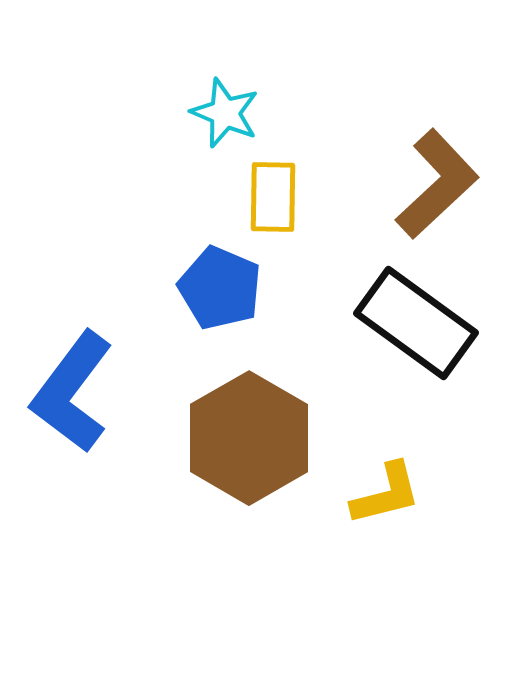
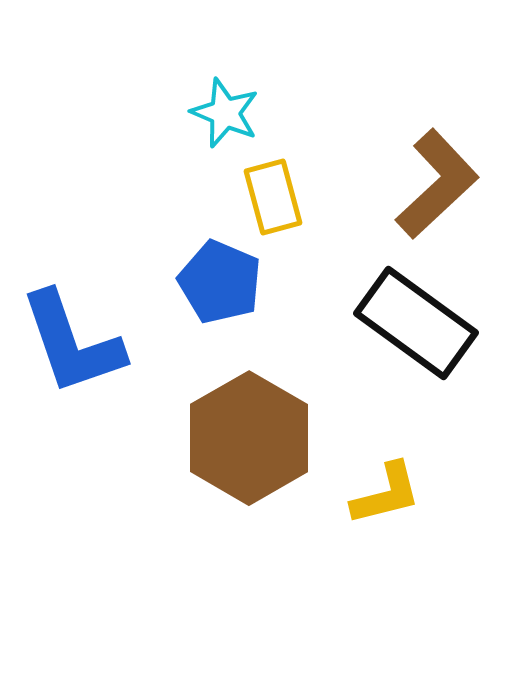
yellow rectangle: rotated 16 degrees counterclockwise
blue pentagon: moved 6 px up
blue L-shape: moved 49 px up; rotated 56 degrees counterclockwise
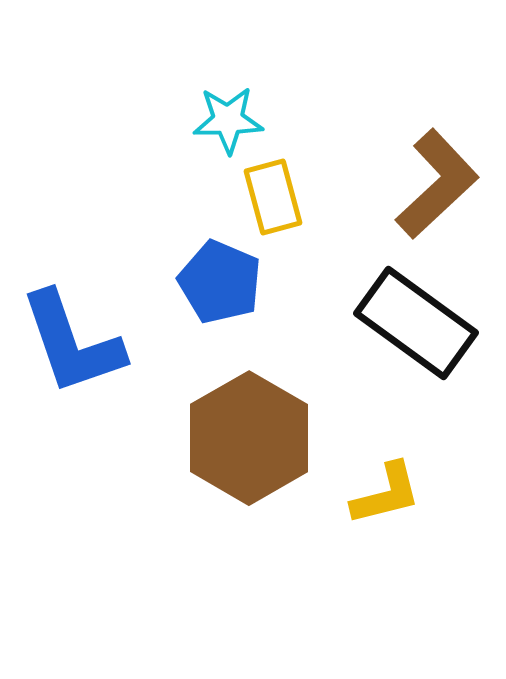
cyan star: moved 3 px right, 7 px down; rotated 24 degrees counterclockwise
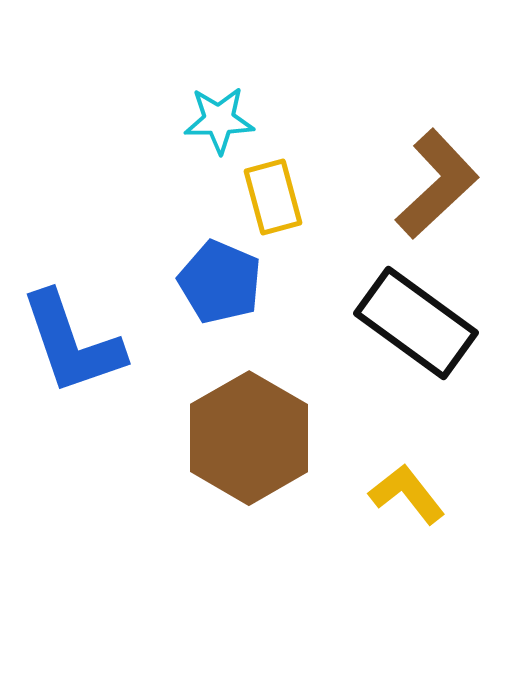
cyan star: moved 9 px left
yellow L-shape: moved 21 px right; rotated 114 degrees counterclockwise
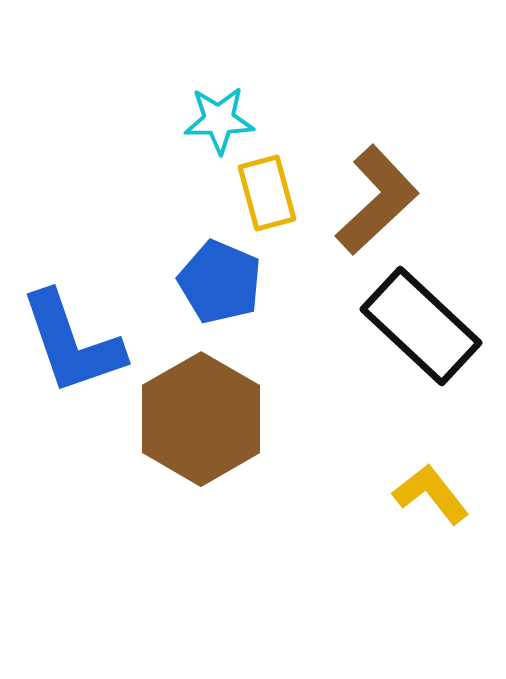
brown L-shape: moved 60 px left, 16 px down
yellow rectangle: moved 6 px left, 4 px up
black rectangle: moved 5 px right, 3 px down; rotated 7 degrees clockwise
brown hexagon: moved 48 px left, 19 px up
yellow L-shape: moved 24 px right
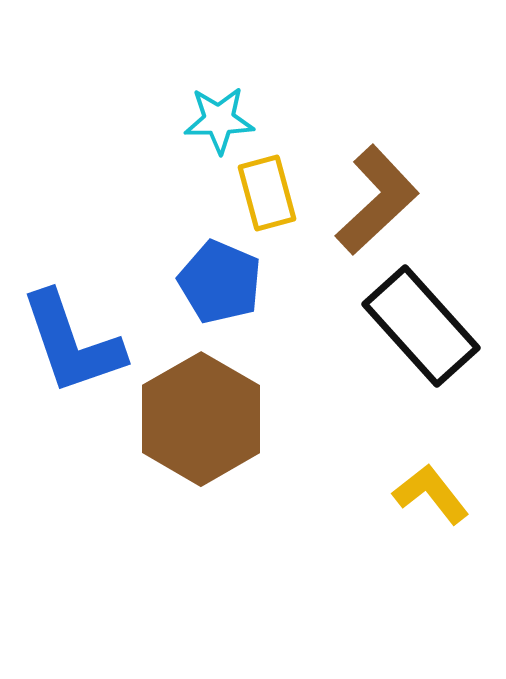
black rectangle: rotated 5 degrees clockwise
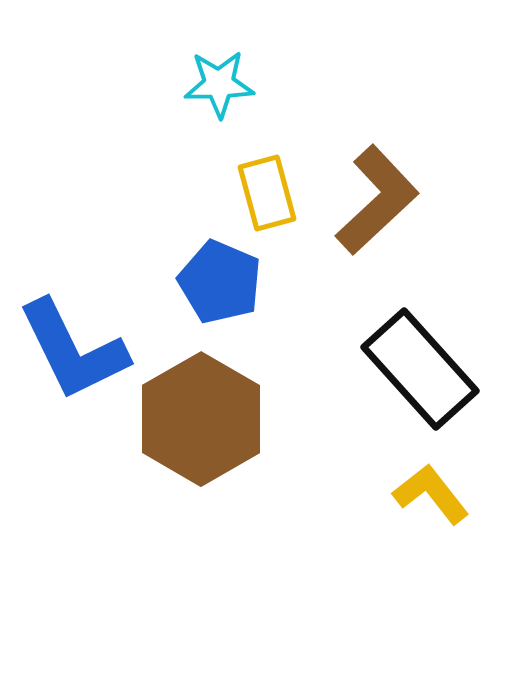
cyan star: moved 36 px up
black rectangle: moved 1 px left, 43 px down
blue L-shape: moved 1 px right, 7 px down; rotated 7 degrees counterclockwise
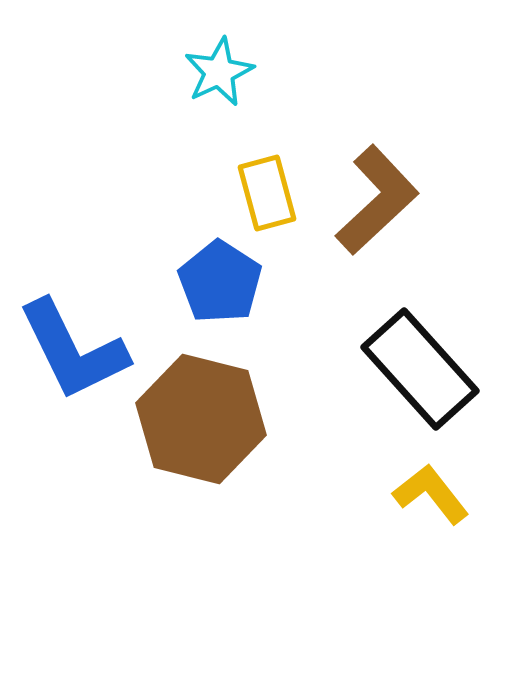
cyan star: moved 12 px up; rotated 24 degrees counterclockwise
blue pentagon: rotated 10 degrees clockwise
brown hexagon: rotated 16 degrees counterclockwise
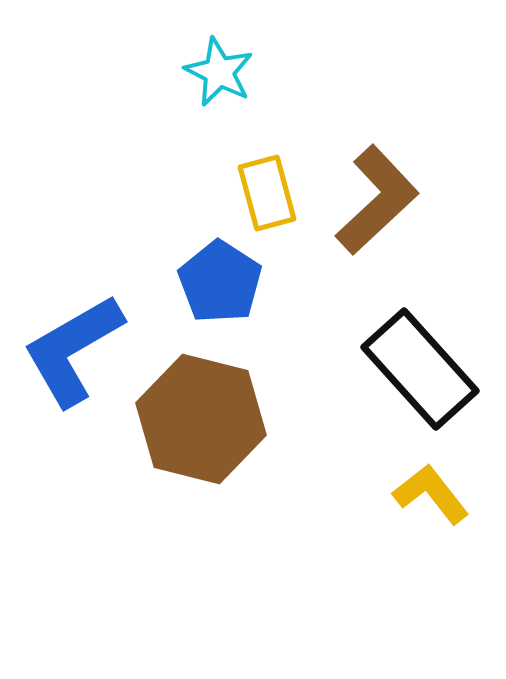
cyan star: rotated 20 degrees counterclockwise
blue L-shape: rotated 86 degrees clockwise
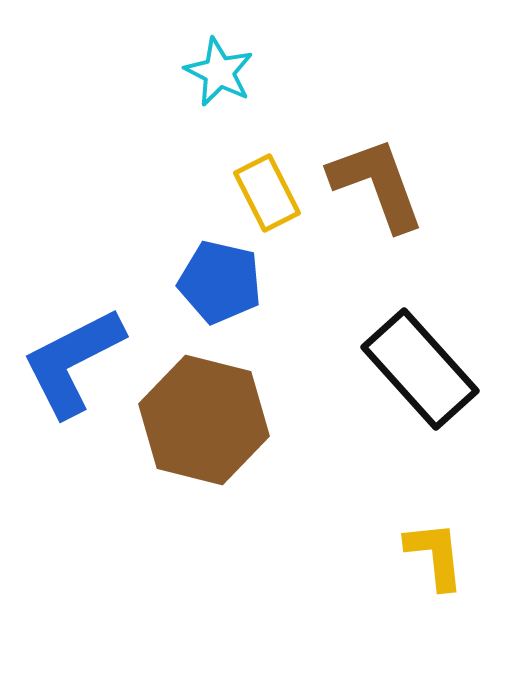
yellow rectangle: rotated 12 degrees counterclockwise
brown L-shape: moved 16 px up; rotated 67 degrees counterclockwise
blue pentagon: rotated 20 degrees counterclockwise
blue L-shape: moved 12 px down; rotated 3 degrees clockwise
brown hexagon: moved 3 px right, 1 px down
yellow L-shape: moved 4 px right, 61 px down; rotated 32 degrees clockwise
